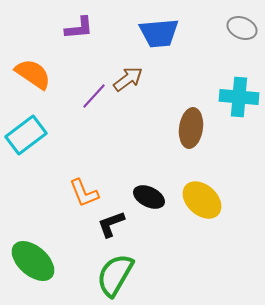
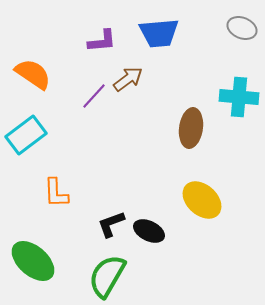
purple L-shape: moved 23 px right, 13 px down
orange L-shape: moved 28 px left; rotated 20 degrees clockwise
black ellipse: moved 34 px down
green semicircle: moved 8 px left, 1 px down
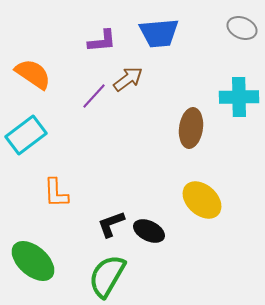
cyan cross: rotated 6 degrees counterclockwise
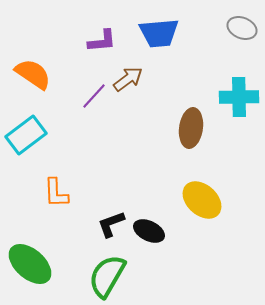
green ellipse: moved 3 px left, 3 px down
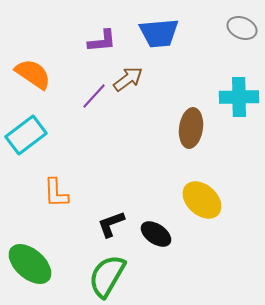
black ellipse: moved 7 px right, 3 px down; rotated 8 degrees clockwise
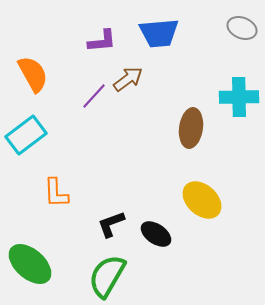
orange semicircle: rotated 27 degrees clockwise
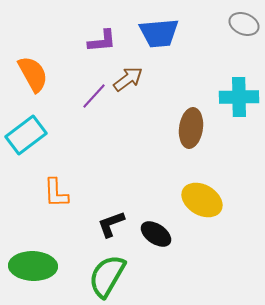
gray ellipse: moved 2 px right, 4 px up
yellow ellipse: rotated 12 degrees counterclockwise
green ellipse: moved 3 px right, 2 px down; rotated 39 degrees counterclockwise
